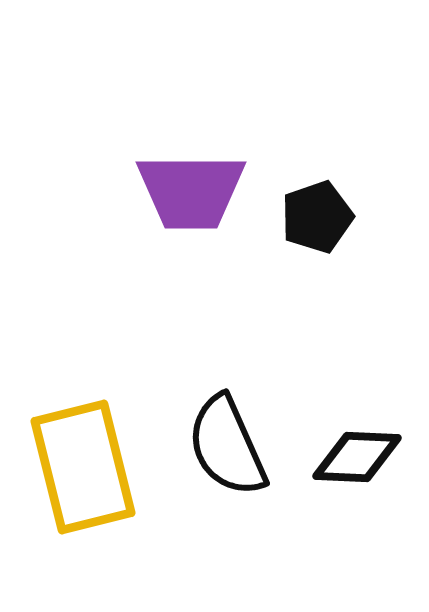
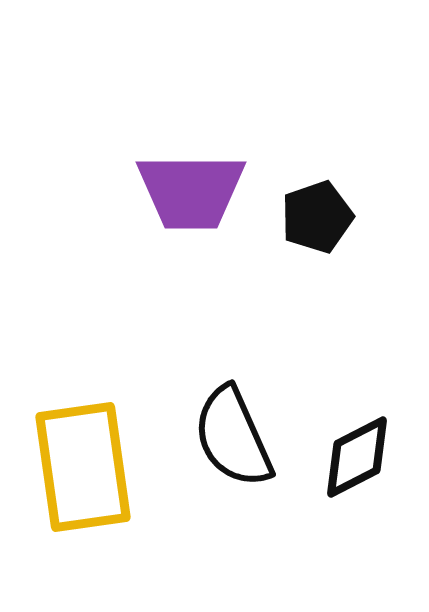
black semicircle: moved 6 px right, 9 px up
black diamond: rotated 30 degrees counterclockwise
yellow rectangle: rotated 6 degrees clockwise
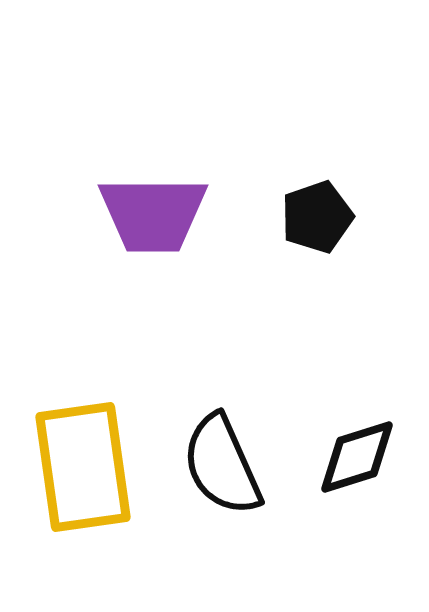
purple trapezoid: moved 38 px left, 23 px down
black semicircle: moved 11 px left, 28 px down
black diamond: rotated 10 degrees clockwise
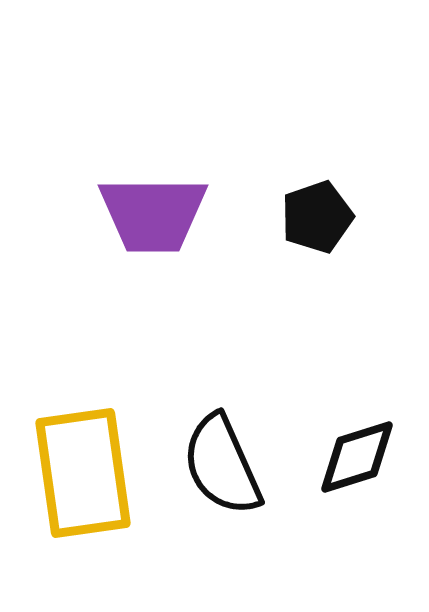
yellow rectangle: moved 6 px down
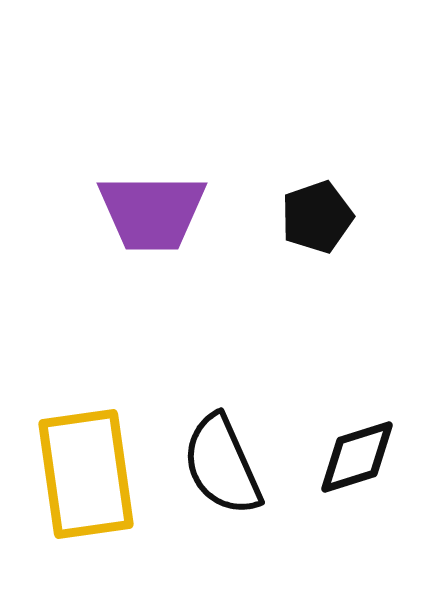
purple trapezoid: moved 1 px left, 2 px up
yellow rectangle: moved 3 px right, 1 px down
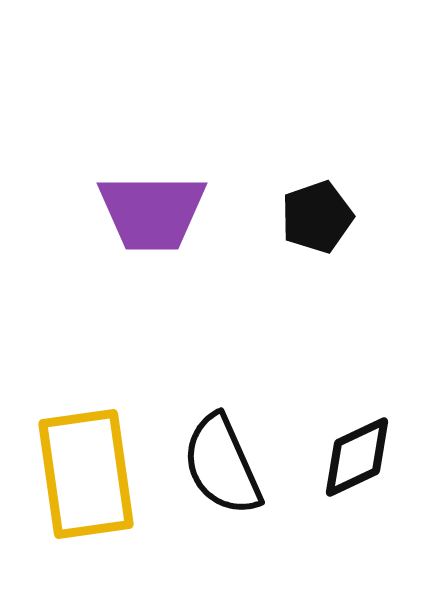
black diamond: rotated 8 degrees counterclockwise
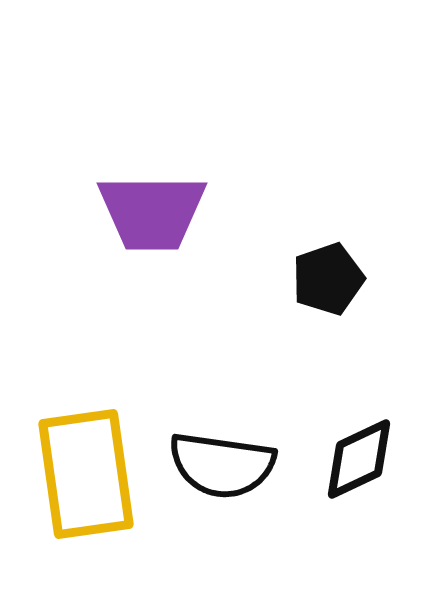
black pentagon: moved 11 px right, 62 px down
black diamond: moved 2 px right, 2 px down
black semicircle: rotated 58 degrees counterclockwise
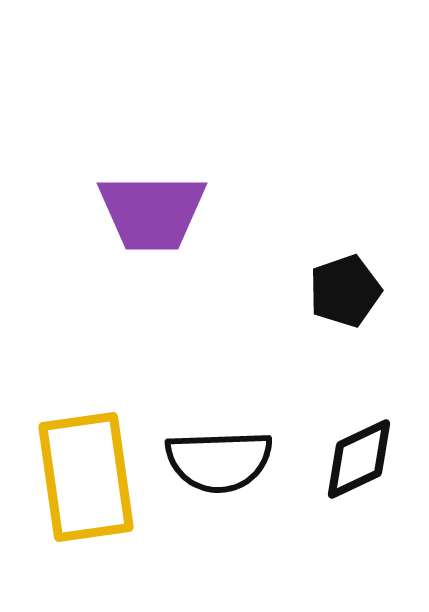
black pentagon: moved 17 px right, 12 px down
black semicircle: moved 3 px left, 4 px up; rotated 10 degrees counterclockwise
yellow rectangle: moved 3 px down
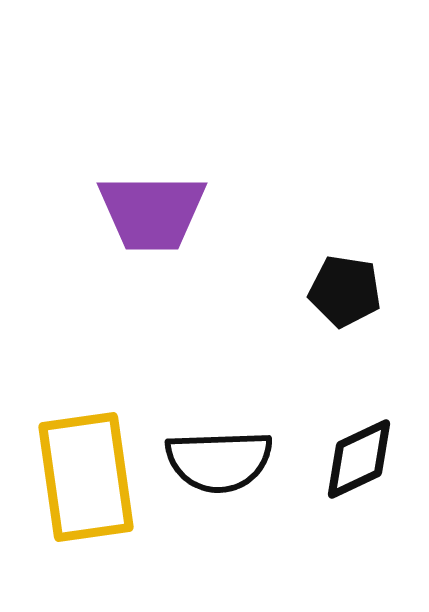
black pentagon: rotated 28 degrees clockwise
